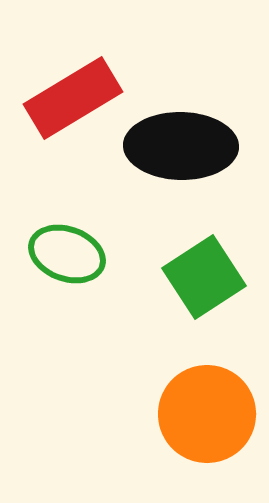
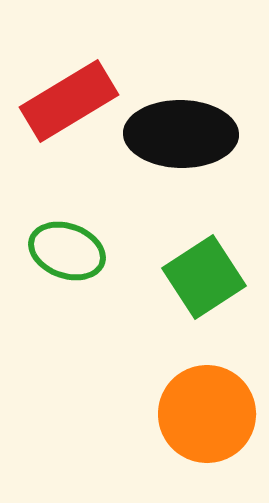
red rectangle: moved 4 px left, 3 px down
black ellipse: moved 12 px up
green ellipse: moved 3 px up
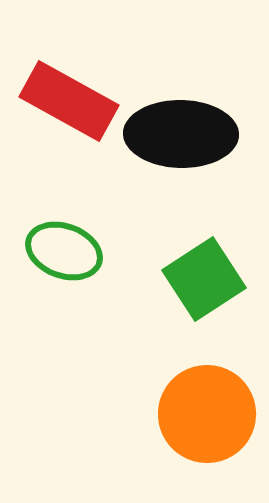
red rectangle: rotated 60 degrees clockwise
green ellipse: moved 3 px left
green square: moved 2 px down
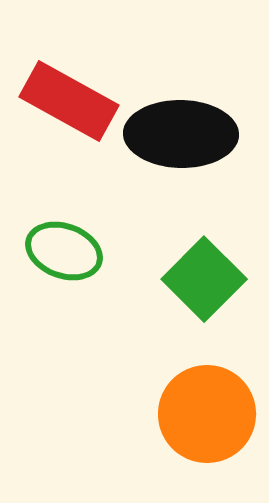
green square: rotated 12 degrees counterclockwise
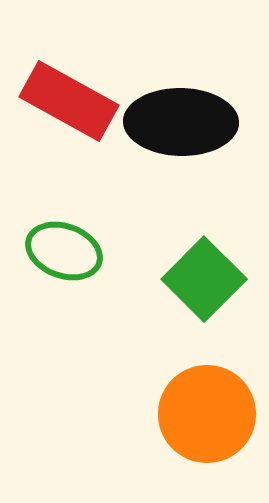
black ellipse: moved 12 px up
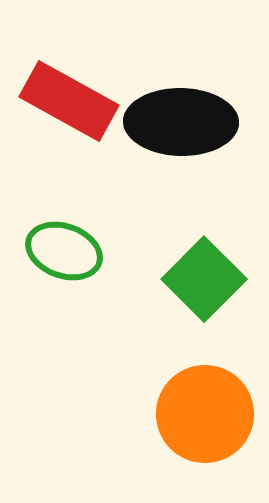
orange circle: moved 2 px left
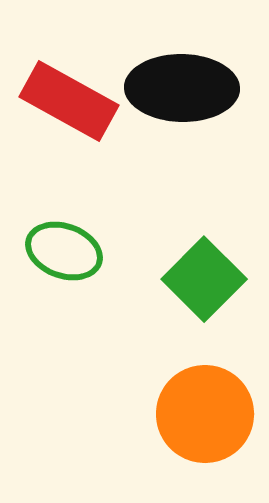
black ellipse: moved 1 px right, 34 px up
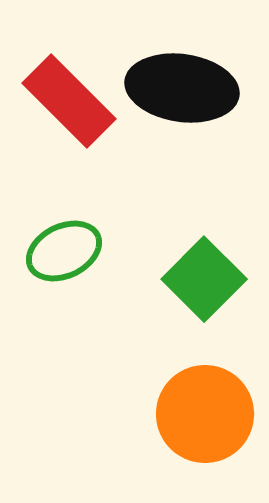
black ellipse: rotated 7 degrees clockwise
red rectangle: rotated 16 degrees clockwise
green ellipse: rotated 46 degrees counterclockwise
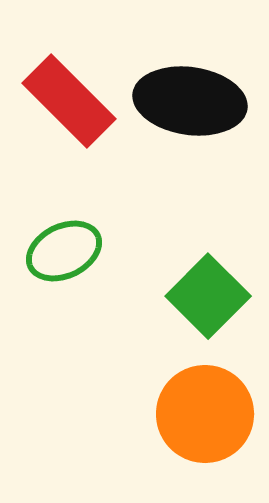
black ellipse: moved 8 px right, 13 px down
green square: moved 4 px right, 17 px down
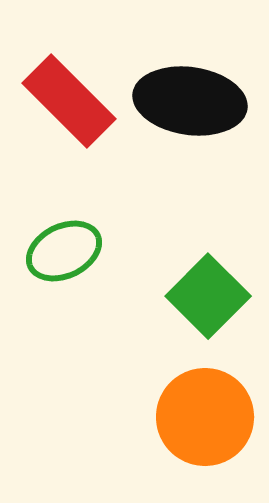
orange circle: moved 3 px down
